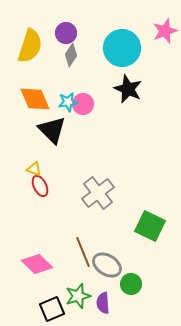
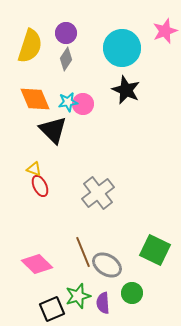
gray diamond: moved 5 px left, 4 px down
black star: moved 2 px left, 1 px down
black triangle: moved 1 px right
green square: moved 5 px right, 24 px down
green circle: moved 1 px right, 9 px down
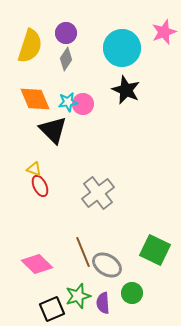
pink star: moved 1 px left, 1 px down
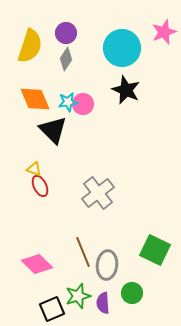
gray ellipse: rotated 64 degrees clockwise
